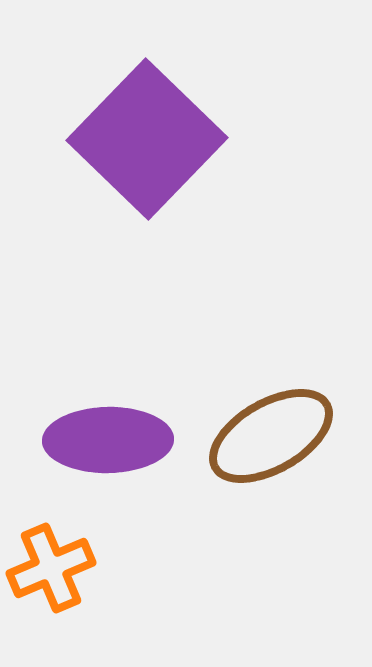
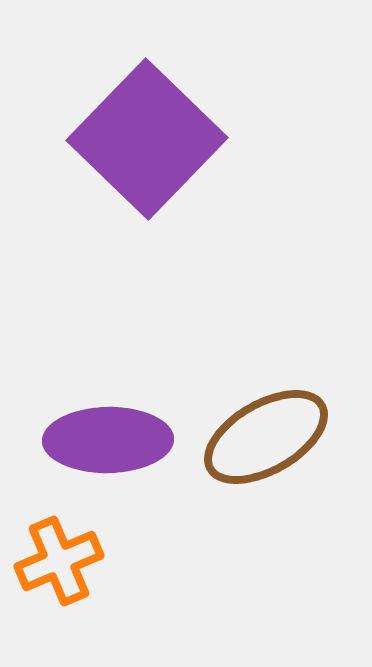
brown ellipse: moved 5 px left, 1 px down
orange cross: moved 8 px right, 7 px up
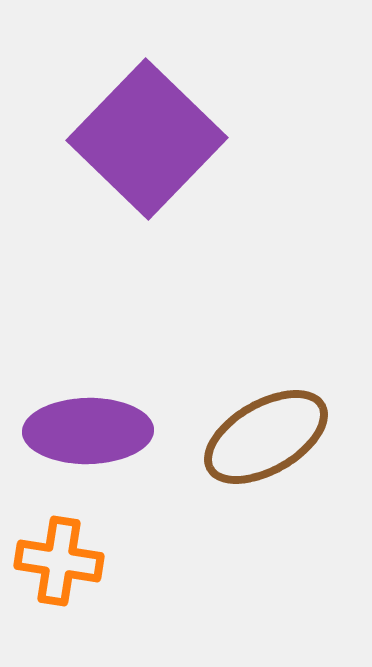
purple ellipse: moved 20 px left, 9 px up
orange cross: rotated 32 degrees clockwise
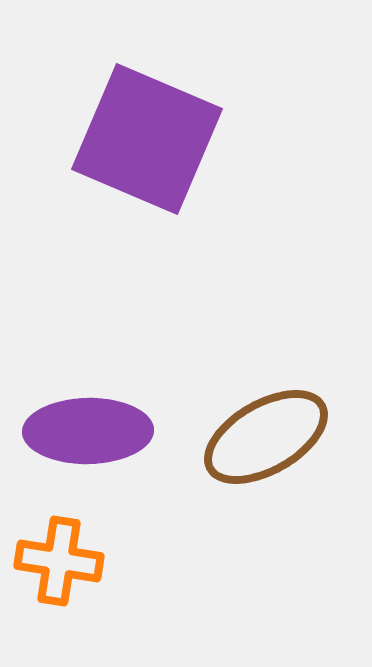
purple square: rotated 21 degrees counterclockwise
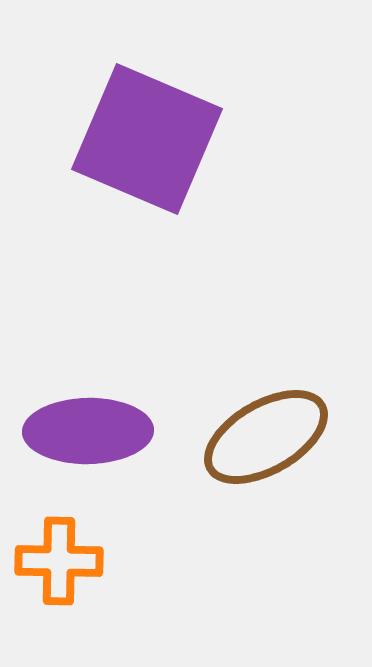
orange cross: rotated 8 degrees counterclockwise
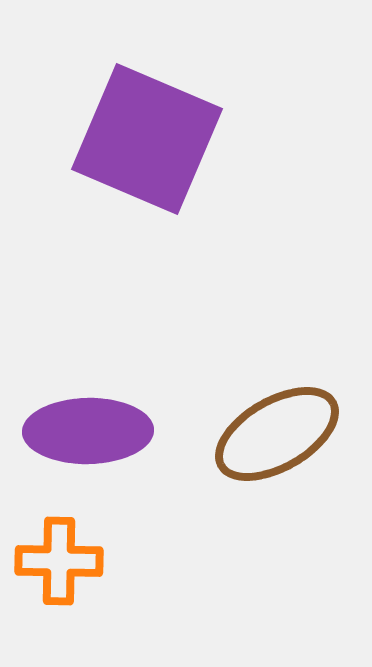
brown ellipse: moved 11 px right, 3 px up
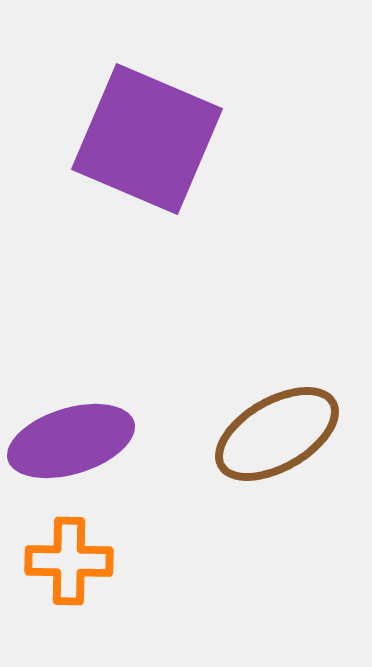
purple ellipse: moved 17 px left, 10 px down; rotated 16 degrees counterclockwise
orange cross: moved 10 px right
